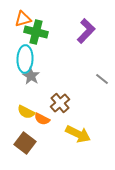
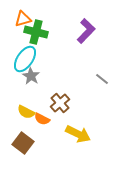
cyan ellipse: rotated 32 degrees clockwise
brown square: moved 2 px left
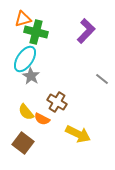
brown cross: moved 3 px left, 1 px up; rotated 18 degrees counterclockwise
yellow semicircle: rotated 24 degrees clockwise
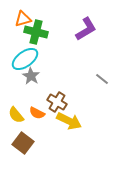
purple L-shape: moved 2 px up; rotated 15 degrees clockwise
cyan ellipse: rotated 20 degrees clockwise
yellow semicircle: moved 10 px left, 3 px down
orange semicircle: moved 5 px left, 6 px up
yellow arrow: moved 9 px left, 13 px up
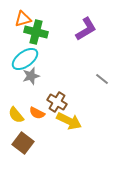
gray star: rotated 24 degrees clockwise
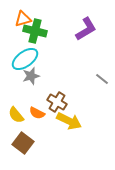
green cross: moved 1 px left, 1 px up
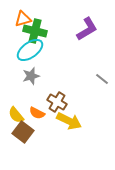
purple L-shape: moved 1 px right
cyan ellipse: moved 5 px right, 9 px up
brown square: moved 11 px up
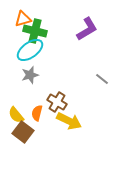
gray star: moved 1 px left, 1 px up
orange semicircle: rotated 77 degrees clockwise
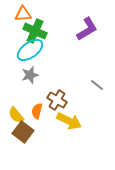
orange triangle: moved 5 px up; rotated 12 degrees clockwise
green cross: rotated 10 degrees clockwise
gray line: moved 5 px left, 6 px down
brown cross: moved 2 px up
orange semicircle: moved 2 px up
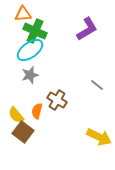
yellow arrow: moved 30 px right, 16 px down
